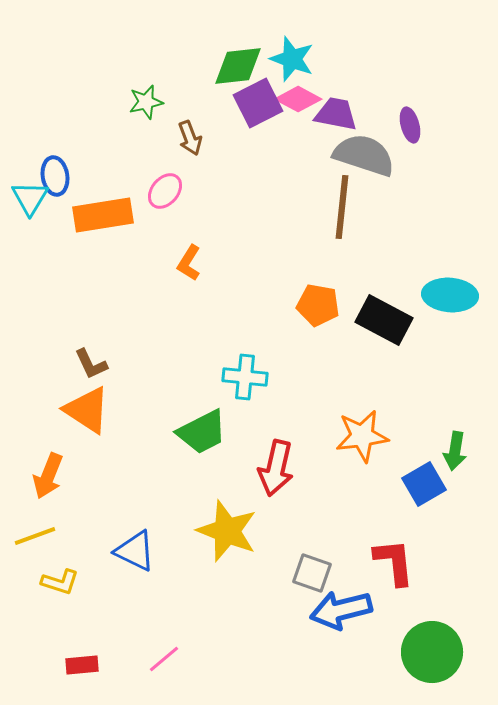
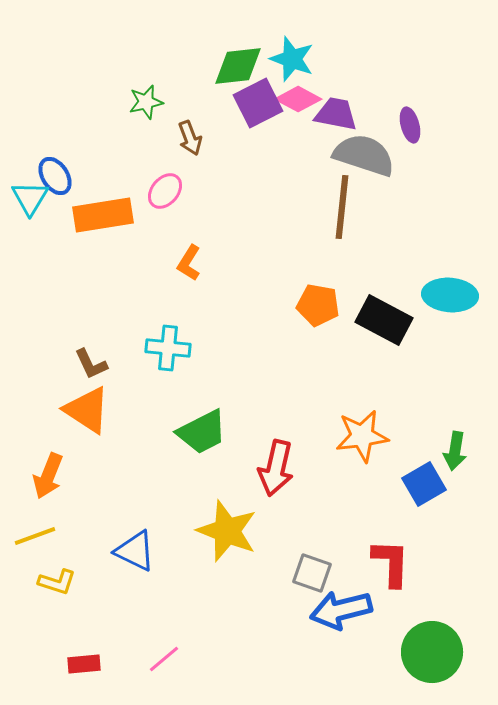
blue ellipse: rotated 24 degrees counterclockwise
cyan cross: moved 77 px left, 29 px up
red L-shape: moved 3 px left, 1 px down; rotated 8 degrees clockwise
yellow L-shape: moved 3 px left
red rectangle: moved 2 px right, 1 px up
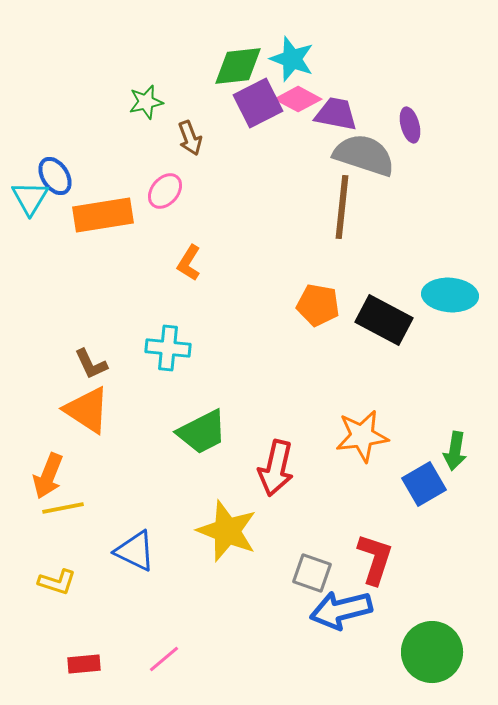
yellow line: moved 28 px right, 28 px up; rotated 9 degrees clockwise
red L-shape: moved 16 px left, 4 px up; rotated 16 degrees clockwise
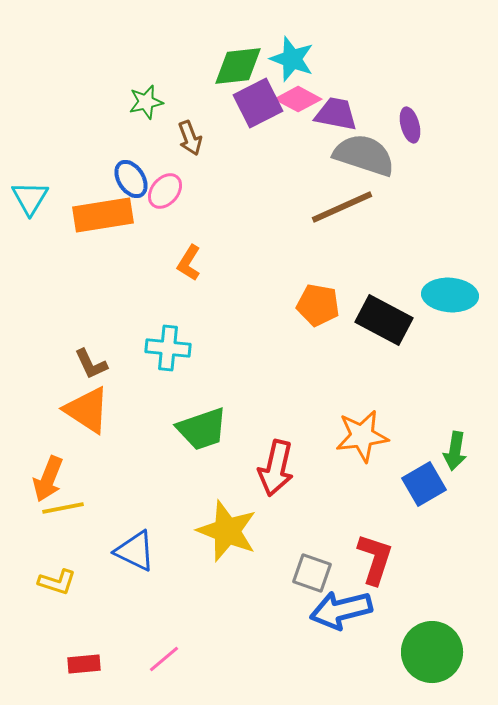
blue ellipse: moved 76 px right, 3 px down
brown line: rotated 60 degrees clockwise
green trapezoid: moved 3 px up; rotated 8 degrees clockwise
orange arrow: moved 3 px down
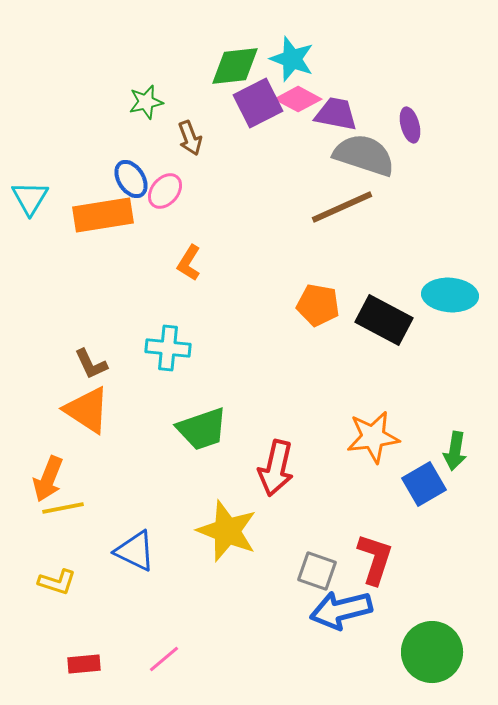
green diamond: moved 3 px left
orange star: moved 11 px right, 1 px down
gray square: moved 5 px right, 2 px up
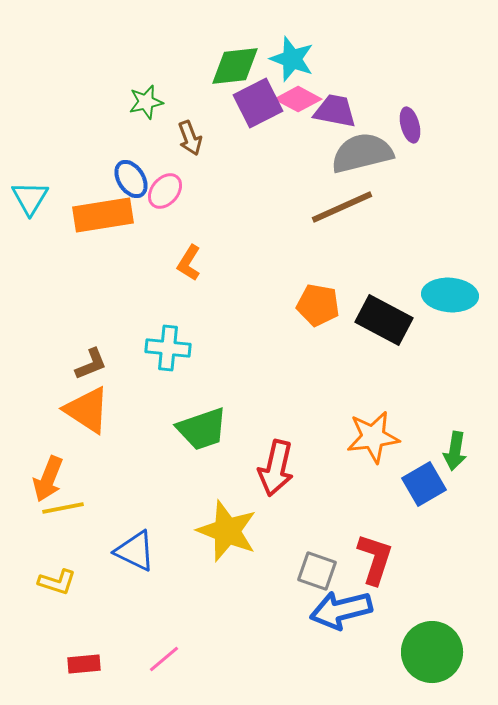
purple trapezoid: moved 1 px left, 3 px up
gray semicircle: moved 2 px left, 2 px up; rotated 32 degrees counterclockwise
brown L-shape: rotated 87 degrees counterclockwise
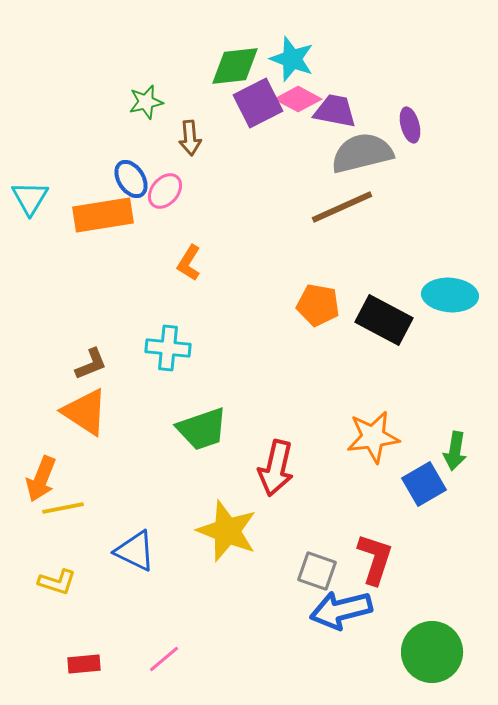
brown arrow: rotated 16 degrees clockwise
orange triangle: moved 2 px left, 2 px down
orange arrow: moved 7 px left
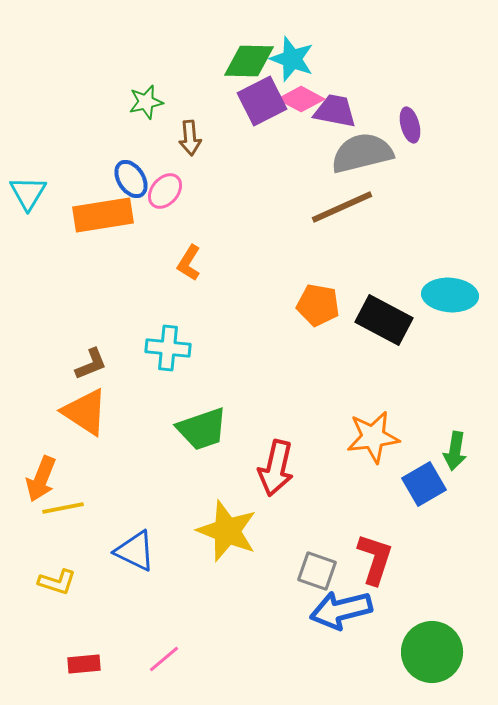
green diamond: moved 14 px right, 5 px up; rotated 8 degrees clockwise
pink diamond: moved 3 px right
purple square: moved 4 px right, 2 px up
cyan triangle: moved 2 px left, 5 px up
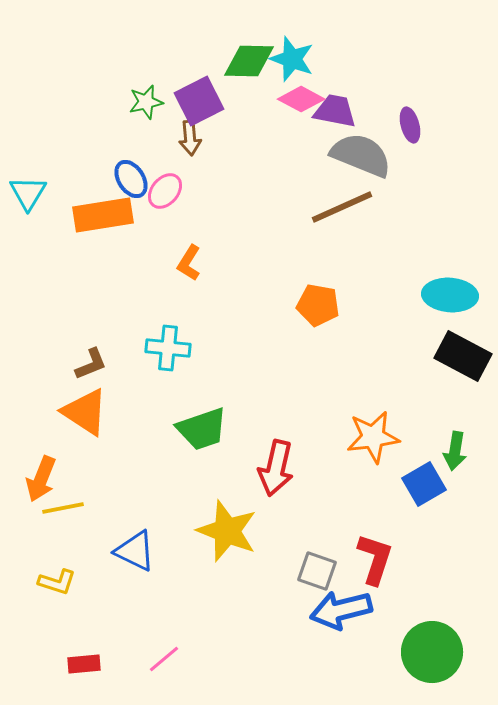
purple square: moved 63 px left
gray semicircle: moved 1 px left, 2 px down; rotated 36 degrees clockwise
black rectangle: moved 79 px right, 36 px down
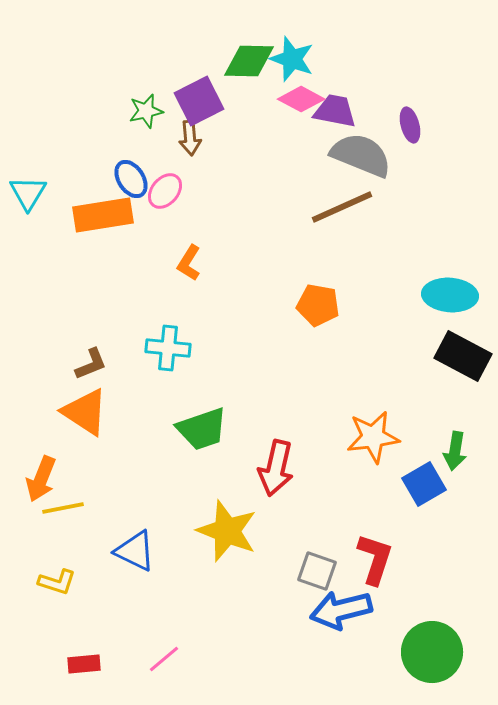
green star: moved 9 px down
